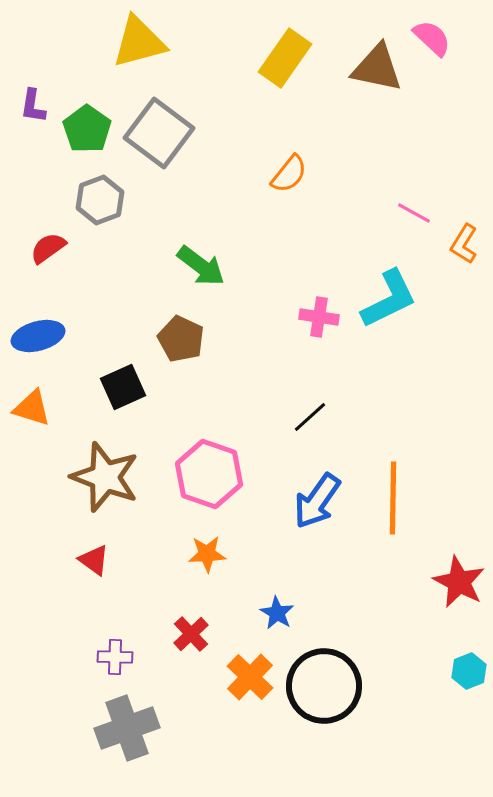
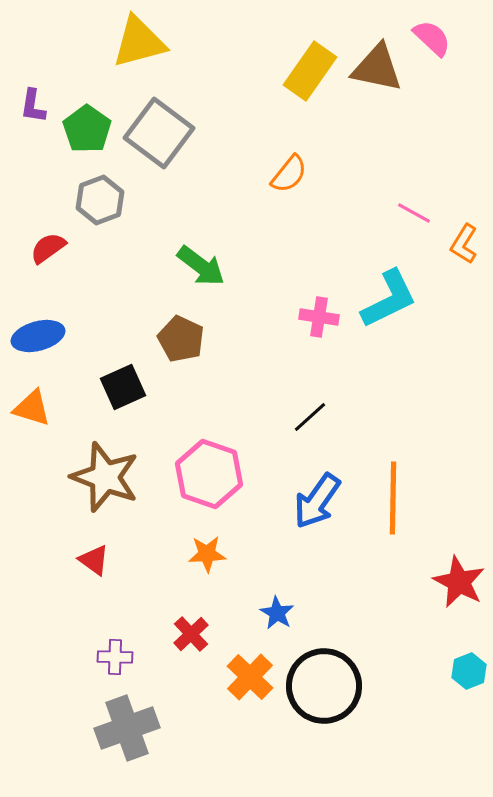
yellow rectangle: moved 25 px right, 13 px down
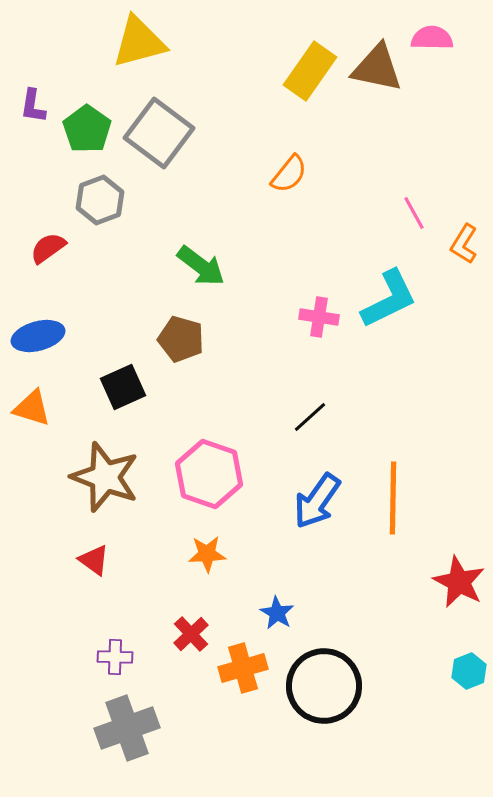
pink semicircle: rotated 42 degrees counterclockwise
pink line: rotated 32 degrees clockwise
brown pentagon: rotated 9 degrees counterclockwise
orange cross: moved 7 px left, 9 px up; rotated 30 degrees clockwise
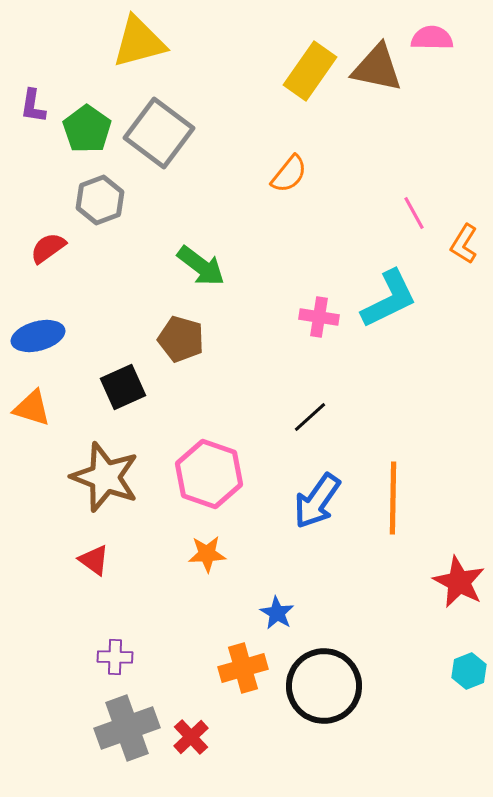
red cross: moved 103 px down
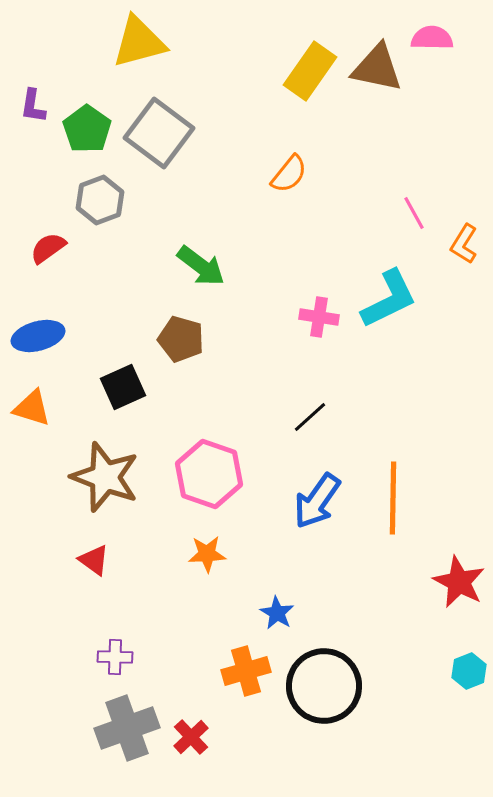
orange cross: moved 3 px right, 3 px down
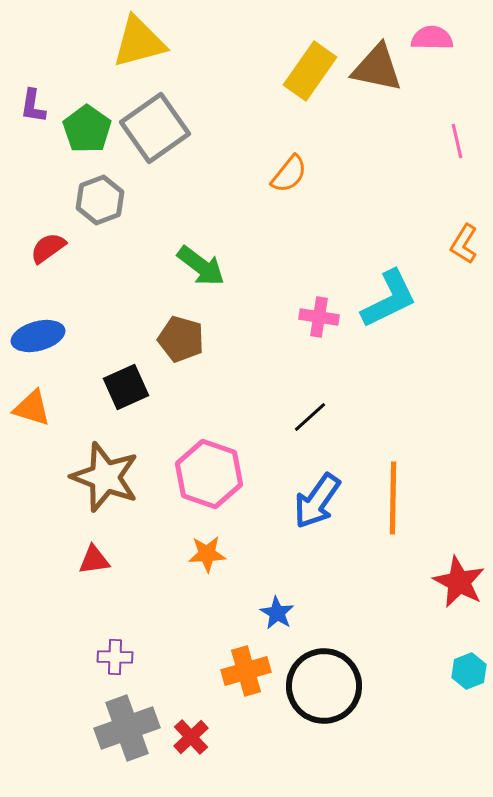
gray square: moved 4 px left, 5 px up; rotated 18 degrees clockwise
pink line: moved 43 px right, 72 px up; rotated 16 degrees clockwise
black square: moved 3 px right
red triangle: rotated 44 degrees counterclockwise
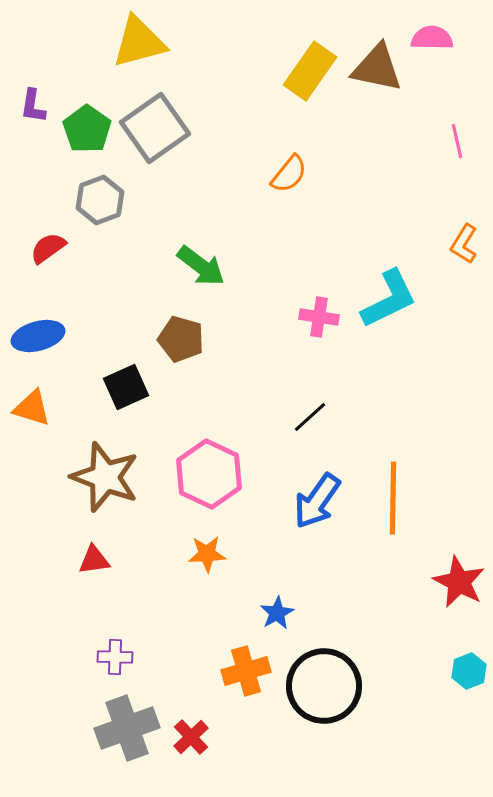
pink hexagon: rotated 6 degrees clockwise
blue star: rotated 12 degrees clockwise
